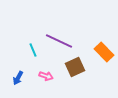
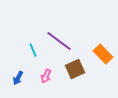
purple line: rotated 12 degrees clockwise
orange rectangle: moved 1 px left, 2 px down
brown square: moved 2 px down
pink arrow: rotated 96 degrees clockwise
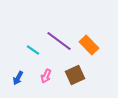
cyan line: rotated 32 degrees counterclockwise
orange rectangle: moved 14 px left, 9 px up
brown square: moved 6 px down
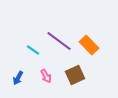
pink arrow: rotated 56 degrees counterclockwise
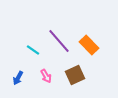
purple line: rotated 12 degrees clockwise
